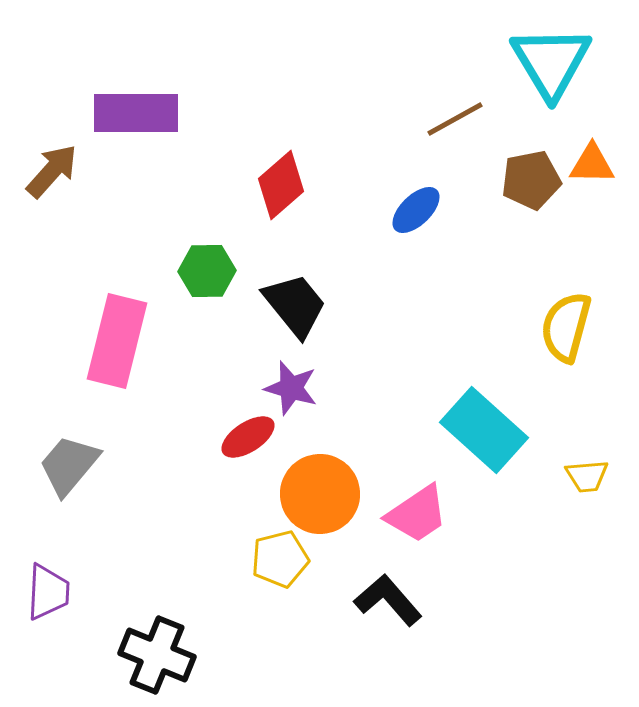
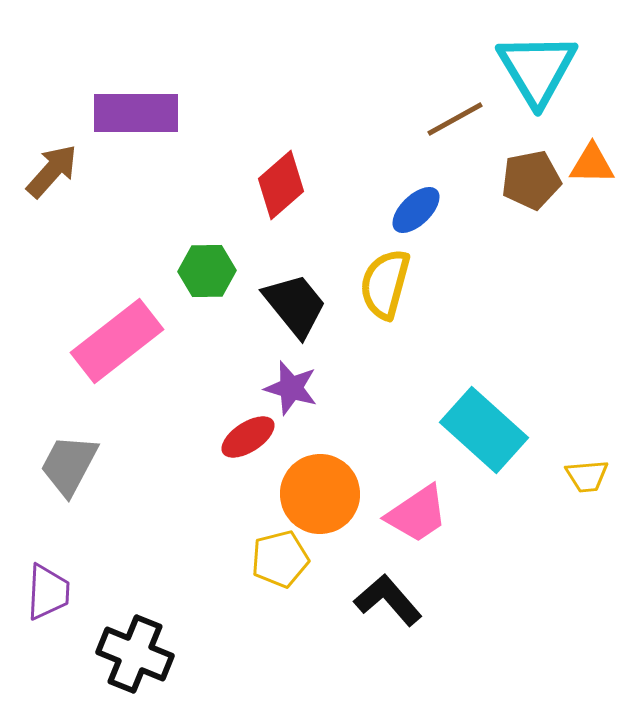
cyan triangle: moved 14 px left, 7 px down
yellow semicircle: moved 181 px left, 43 px up
pink rectangle: rotated 38 degrees clockwise
gray trapezoid: rotated 12 degrees counterclockwise
black cross: moved 22 px left, 1 px up
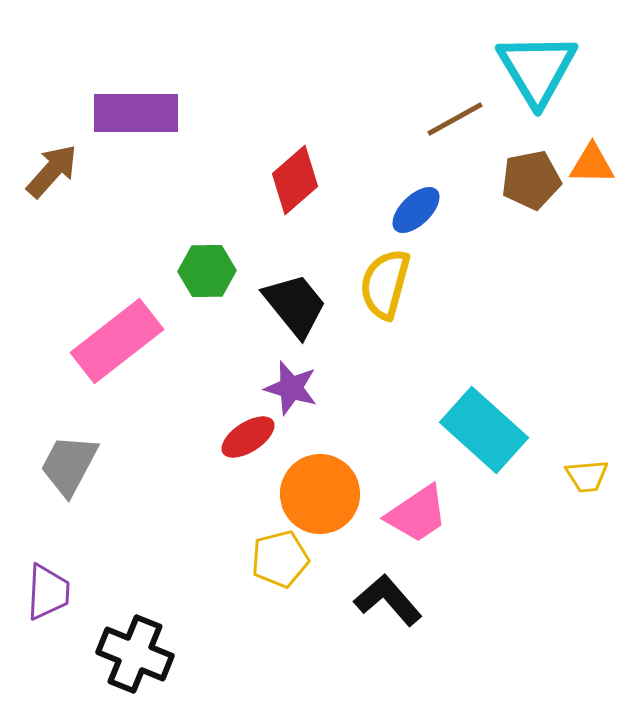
red diamond: moved 14 px right, 5 px up
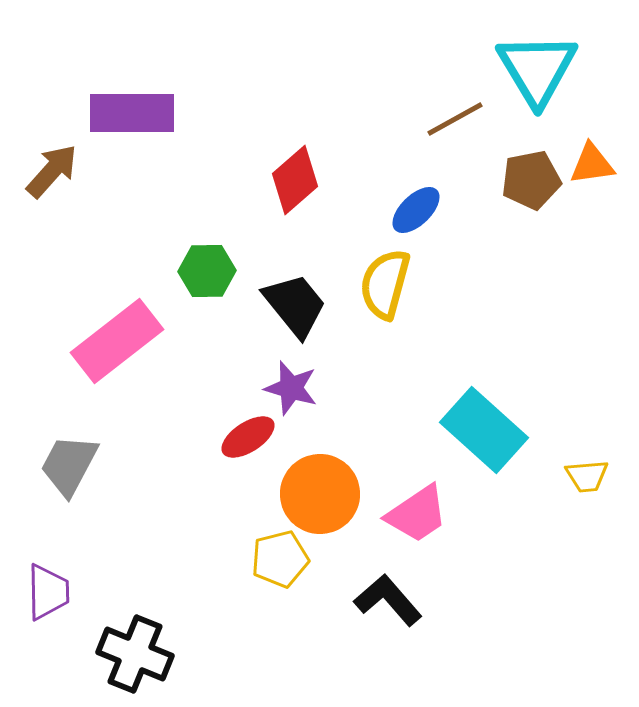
purple rectangle: moved 4 px left
orange triangle: rotated 9 degrees counterclockwise
purple trapezoid: rotated 4 degrees counterclockwise
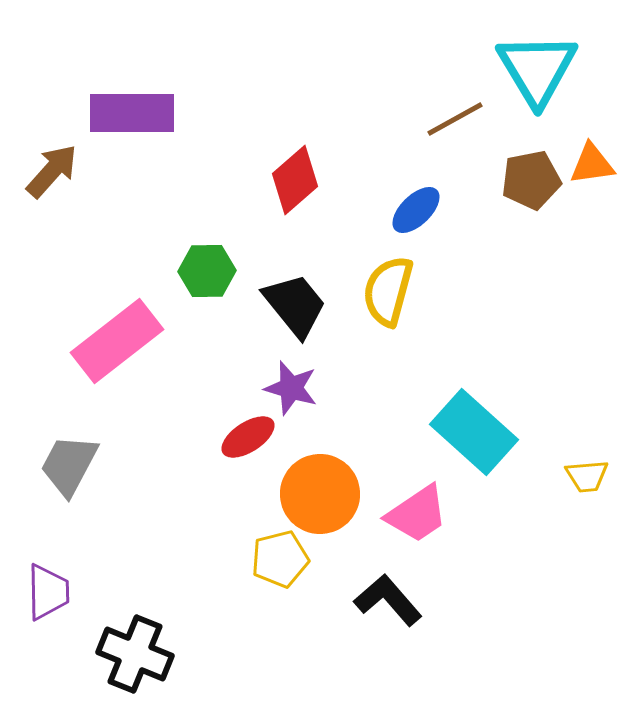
yellow semicircle: moved 3 px right, 7 px down
cyan rectangle: moved 10 px left, 2 px down
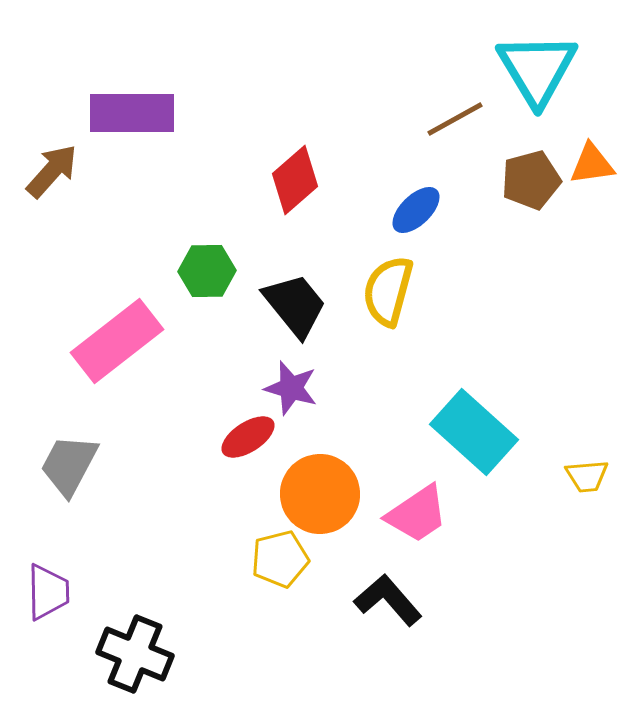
brown pentagon: rotated 4 degrees counterclockwise
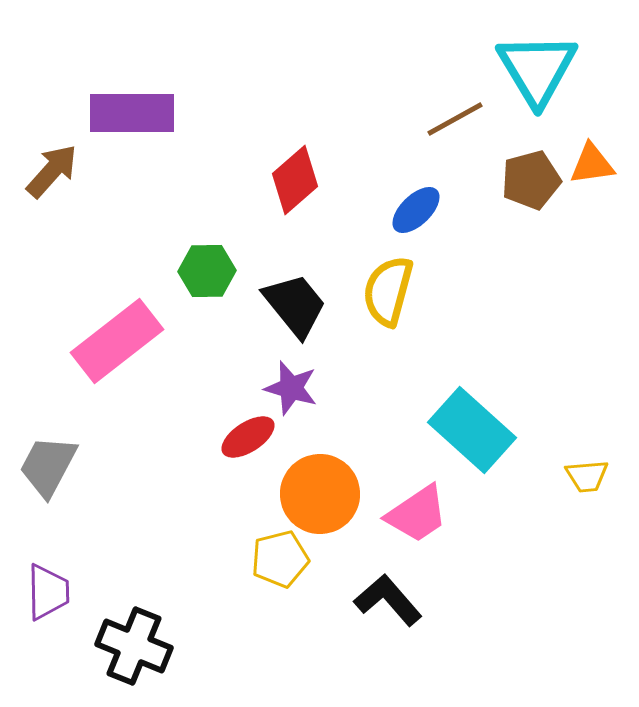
cyan rectangle: moved 2 px left, 2 px up
gray trapezoid: moved 21 px left, 1 px down
black cross: moved 1 px left, 8 px up
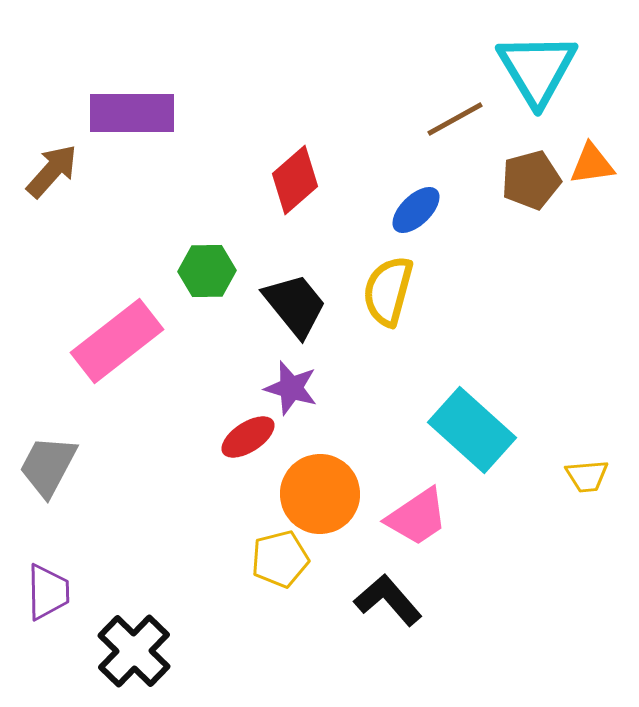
pink trapezoid: moved 3 px down
black cross: moved 5 px down; rotated 22 degrees clockwise
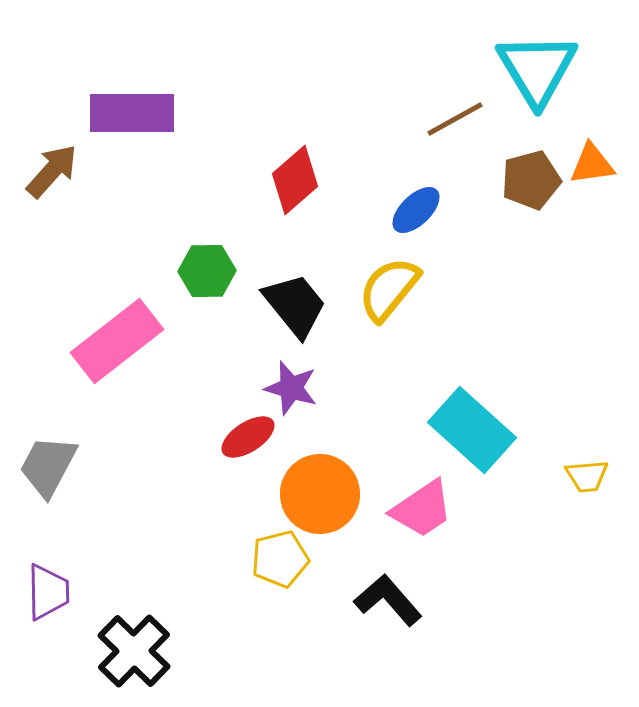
yellow semicircle: moved 1 px right, 2 px up; rotated 24 degrees clockwise
pink trapezoid: moved 5 px right, 8 px up
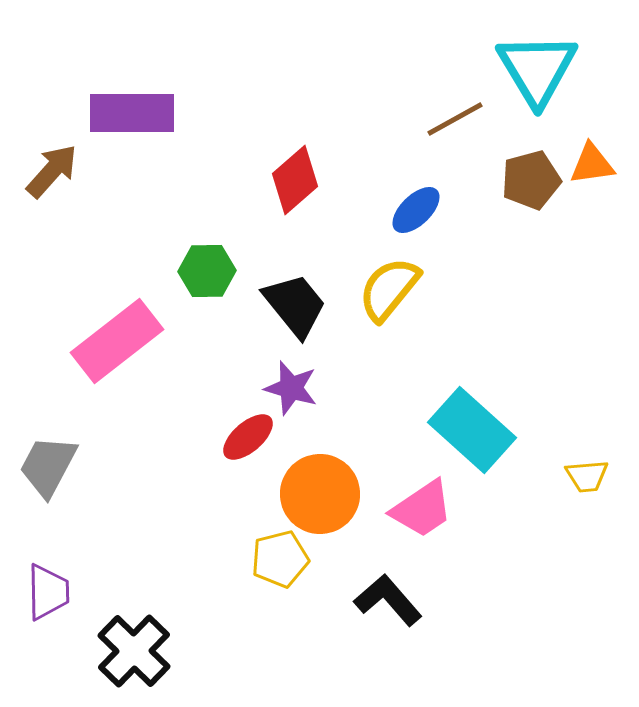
red ellipse: rotated 8 degrees counterclockwise
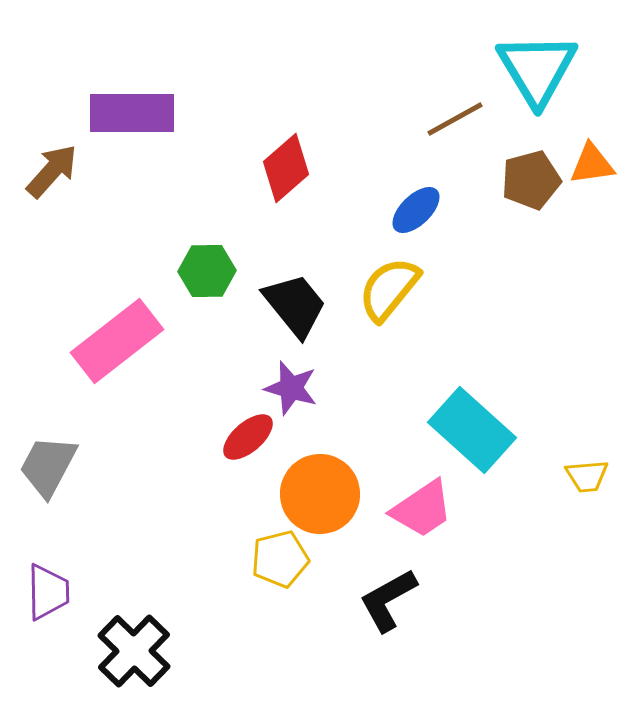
red diamond: moved 9 px left, 12 px up
black L-shape: rotated 78 degrees counterclockwise
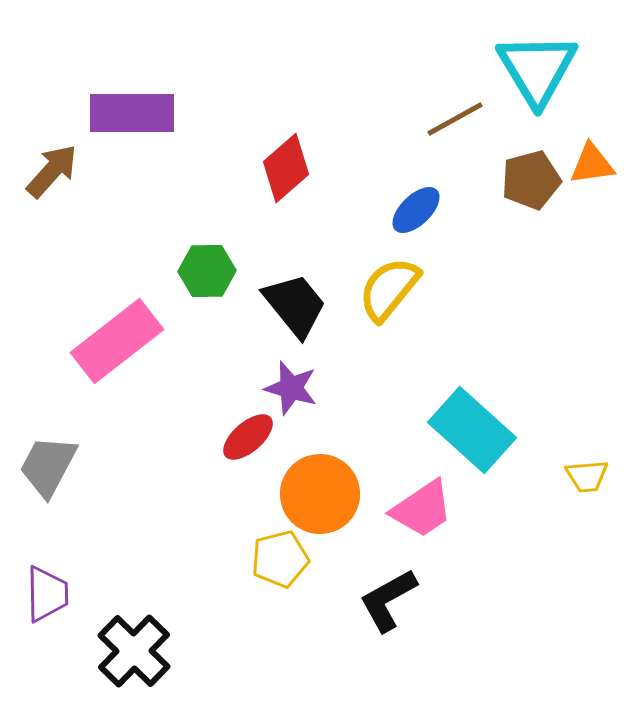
purple trapezoid: moved 1 px left, 2 px down
